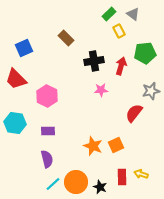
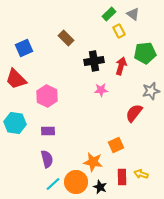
orange star: moved 16 px down; rotated 12 degrees counterclockwise
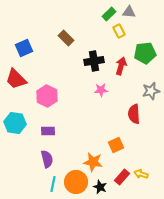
gray triangle: moved 4 px left, 2 px up; rotated 32 degrees counterclockwise
red semicircle: moved 1 px down; rotated 42 degrees counterclockwise
red rectangle: rotated 42 degrees clockwise
cyan line: rotated 35 degrees counterclockwise
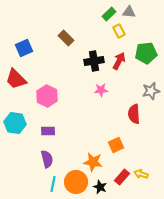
green pentagon: moved 1 px right
red arrow: moved 2 px left, 5 px up; rotated 12 degrees clockwise
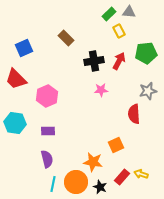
gray star: moved 3 px left
pink hexagon: rotated 10 degrees clockwise
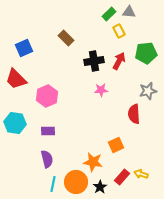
black star: rotated 16 degrees clockwise
